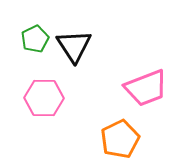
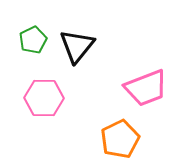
green pentagon: moved 2 px left, 1 px down
black triangle: moved 3 px right; rotated 12 degrees clockwise
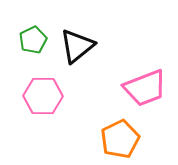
black triangle: rotated 12 degrees clockwise
pink trapezoid: moved 1 px left
pink hexagon: moved 1 px left, 2 px up
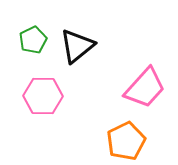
pink trapezoid: rotated 27 degrees counterclockwise
orange pentagon: moved 6 px right, 2 px down
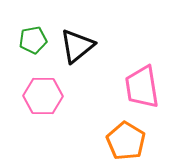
green pentagon: rotated 16 degrees clockwise
pink trapezoid: moved 3 px left, 1 px up; rotated 129 degrees clockwise
orange pentagon: rotated 15 degrees counterclockwise
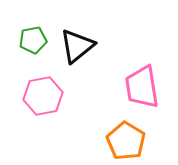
pink hexagon: rotated 12 degrees counterclockwise
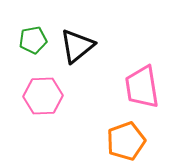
pink hexagon: rotated 9 degrees clockwise
orange pentagon: rotated 21 degrees clockwise
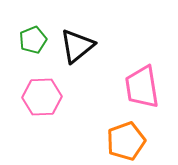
green pentagon: rotated 12 degrees counterclockwise
pink hexagon: moved 1 px left, 1 px down
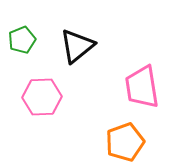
green pentagon: moved 11 px left
orange pentagon: moved 1 px left, 1 px down
